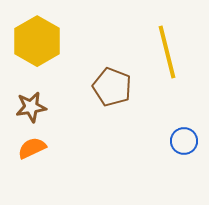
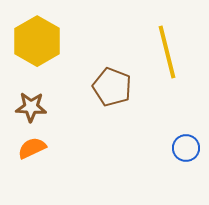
brown star: rotated 12 degrees clockwise
blue circle: moved 2 px right, 7 px down
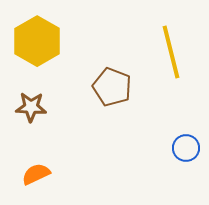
yellow line: moved 4 px right
orange semicircle: moved 4 px right, 26 px down
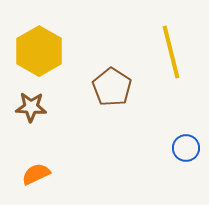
yellow hexagon: moved 2 px right, 10 px down
brown pentagon: rotated 12 degrees clockwise
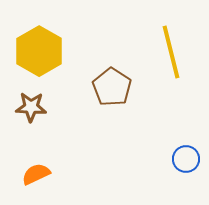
blue circle: moved 11 px down
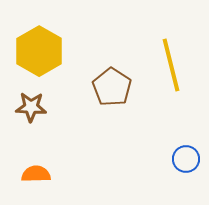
yellow line: moved 13 px down
orange semicircle: rotated 24 degrees clockwise
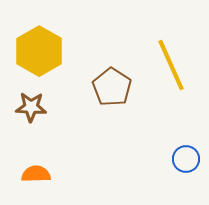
yellow line: rotated 10 degrees counterclockwise
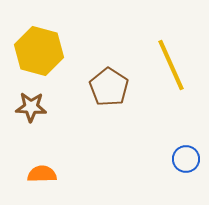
yellow hexagon: rotated 15 degrees counterclockwise
brown pentagon: moved 3 px left
orange semicircle: moved 6 px right
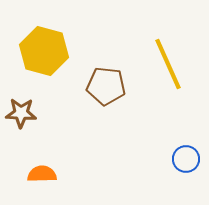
yellow hexagon: moved 5 px right
yellow line: moved 3 px left, 1 px up
brown pentagon: moved 3 px left, 1 px up; rotated 27 degrees counterclockwise
brown star: moved 10 px left, 6 px down
